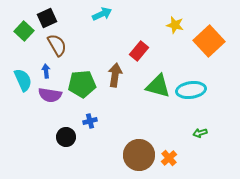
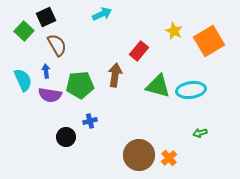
black square: moved 1 px left, 1 px up
yellow star: moved 1 px left, 6 px down; rotated 12 degrees clockwise
orange square: rotated 12 degrees clockwise
green pentagon: moved 2 px left, 1 px down
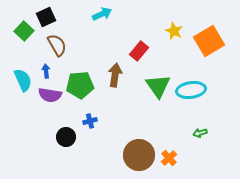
green triangle: rotated 40 degrees clockwise
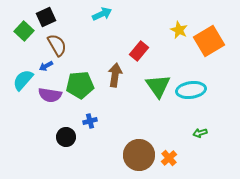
yellow star: moved 5 px right, 1 px up
blue arrow: moved 5 px up; rotated 112 degrees counterclockwise
cyan semicircle: rotated 115 degrees counterclockwise
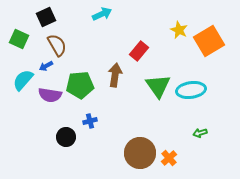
green square: moved 5 px left, 8 px down; rotated 18 degrees counterclockwise
brown circle: moved 1 px right, 2 px up
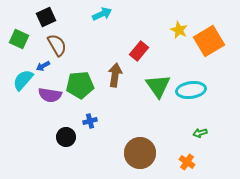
blue arrow: moved 3 px left
orange cross: moved 18 px right, 4 px down; rotated 14 degrees counterclockwise
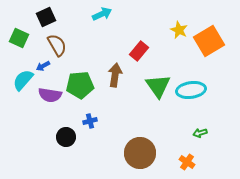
green square: moved 1 px up
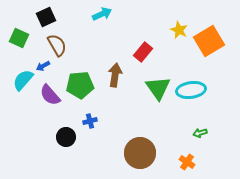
red rectangle: moved 4 px right, 1 px down
green triangle: moved 2 px down
purple semicircle: rotated 40 degrees clockwise
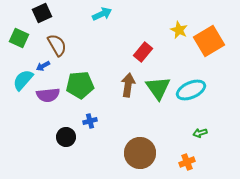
black square: moved 4 px left, 4 px up
brown arrow: moved 13 px right, 10 px down
cyan ellipse: rotated 16 degrees counterclockwise
purple semicircle: moved 2 px left; rotated 55 degrees counterclockwise
orange cross: rotated 35 degrees clockwise
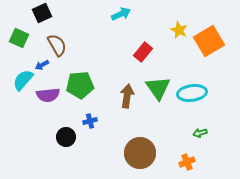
cyan arrow: moved 19 px right
blue arrow: moved 1 px left, 1 px up
brown arrow: moved 1 px left, 11 px down
cyan ellipse: moved 1 px right, 3 px down; rotated 16 degrees clockwise
